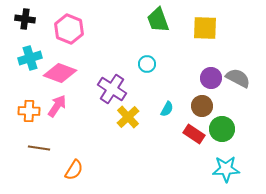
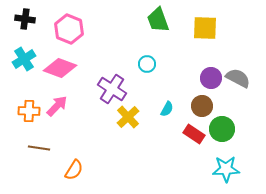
cyan cross: moved 6 px left, 1 px down; rotated 15 degrees counterclockwise
pink diamond: moved 5 px up
pink arrow: rotated 10 degrees clockwise
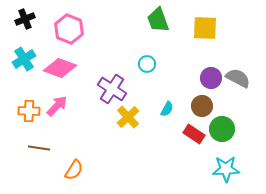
black cross: rotated 30 degrees counterclockwise
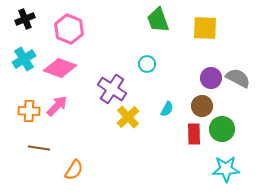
red rectangle: rotated 55 degrees clockwise
